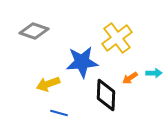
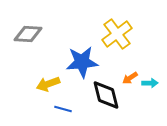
gray diamond: moved 6 px left, 3 px down; rotated 16 degrees counterclockwise
yellow cross: moved 4 px up
cyan arrow: moved 4 px left, 10 px down
black diamond: rotated 16 degrees counterclockwise
blue line: moved 4 px right, 4 px up
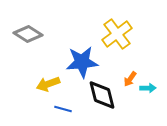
gray diamond: rotated 28 degrees clockwise
orange arrow: moved 1 px down; rotated 21 degrees counterclockwise
cyan arrow: moved 2 px left, 5 px down
black diamond: moved 4 px left
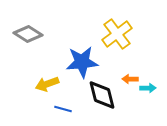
orange arrow: rotated 56 degrees clockwise
yellow arrow: moved 1 px left
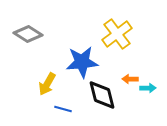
yellow arrow: rotated 40 degrees counterclockwise
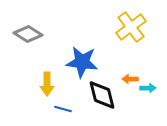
yellow cross: moved 14 px right, 7 px up
blue star: rotated 12 degrees clockwise
yellow arrow: rotated 30 degrees counterclockwise
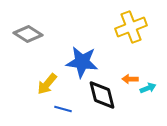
yellow cross: rotated 16 degrees clockwise
yellow arrow: rotated 40 degrees clockwise
cyan arrow: rotated 21 degrees counterclockwise
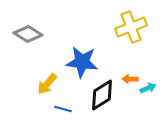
black diamond: rotated 72 degrees clockwise
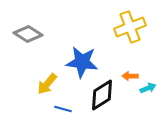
yellow cross: moved 1 px left
orange arrow: moved 3 px up
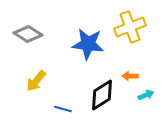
blue star: moved 6 px right, 18 px up
yellow arrow: moved 11 px left, 3 px up
cyan arrow: moved 2 px left, 7 px down
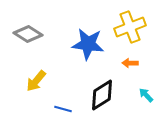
orange arrow: moved 13 px up
cyan arrow: rotated 112 degrees counterclockwise
